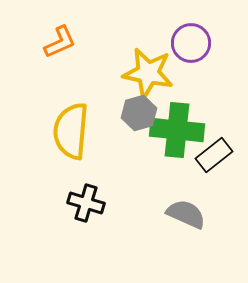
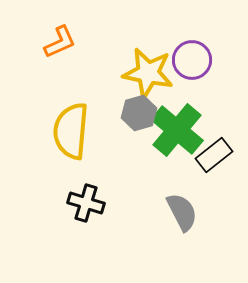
purple circle: moved 1 px right, 17 px down
green cross: rotated 34 degrees clockwise
gray semicircle: moved 4 px left, 2 px up; rotated 39 degrees clockwise
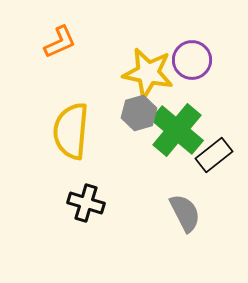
gray semicircle: moved 3 px right, 1 px down
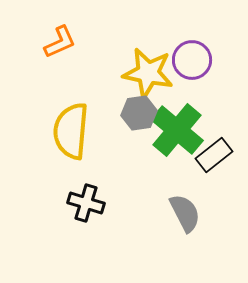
gray hexagon: rotated 8 degrees clockwise
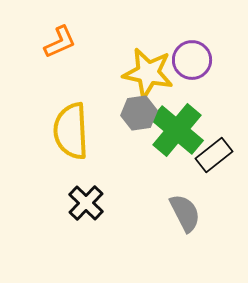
yellow semicircle: rotated 8 degrees counterclockwise
black cross: rotated 27 degrees clockwise
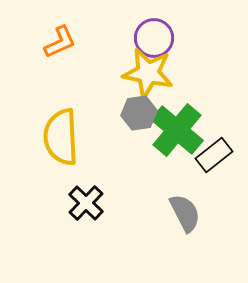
purple circle: moved 38 px left, 22 px up
yellow semicircle: moved 10 px left, 6 px down
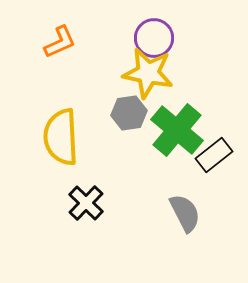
gray hexagon: moved 10 px left
